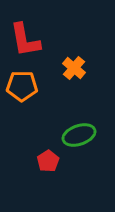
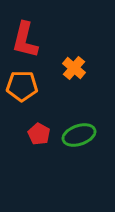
red L-shape: rotated 24 degrees clockwise
red pentagon: moved 9 px left, 27 px up; rotated 10 degrees counterclockwise
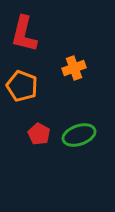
red L-shape: moved 1 px left, 6 px up
orange cross: rotated 30 degrees clockwise
orange pentagon: rotated 20 degrees clockwise
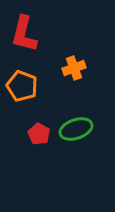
green ellipse: moved 3 px left, 6 px up
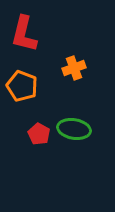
green ellipse: moved 2 px left; rotated 28 degrees clockwise
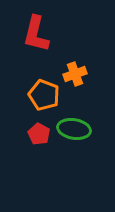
red L-shape: moved 12 px right
orange cross: moved 1 px right, 6 px down
orange pentagon: moved 22 px right, 9 px down
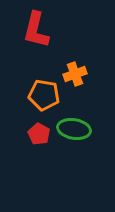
red L-shape: moved 4 px up
orange pentagon: rotated 12 degrees counterclockwise
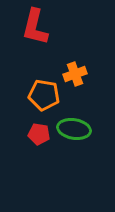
red L-shape: moved 1 px left, 3 px up
red pentagon: rotated 20 degrees counterclockwise
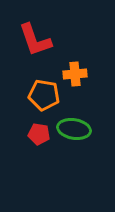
red L-shape: moved 13 px down; rotated 33 degrees counterclockwise
orange cross: rotated 15 degrees clockwise
